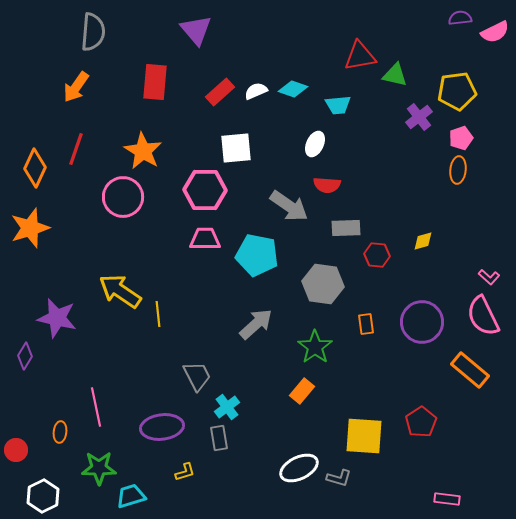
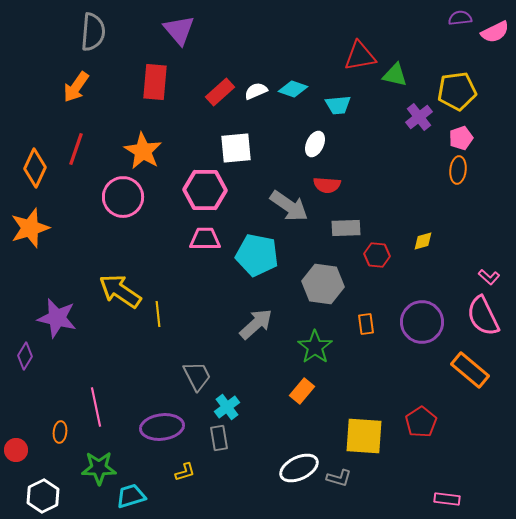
purple triangle at (196, 30): moved 17 px left
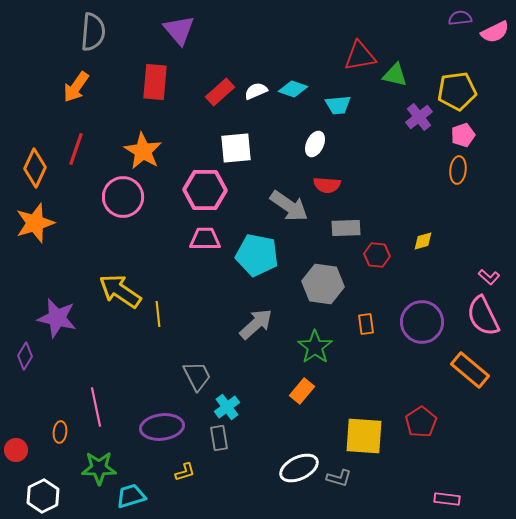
pink pentagon at (461, 138): moved 2 px right, 3 px up
orange star at (30, 228): moved 5 px right, 5 px up
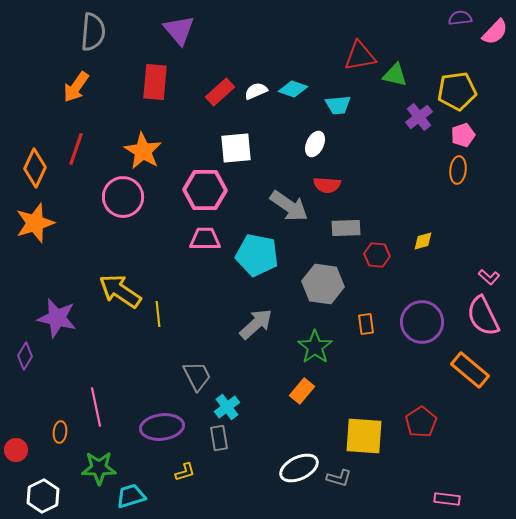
pink semicircle at (495, 32): rotated 20 degrees counterclockwise
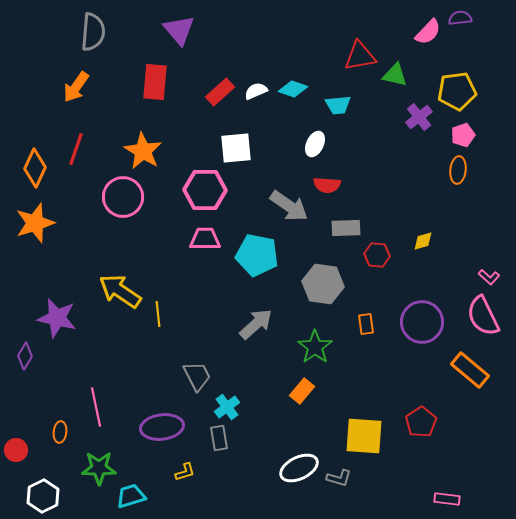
pink semicircle at (495, 32): moved 67 px left
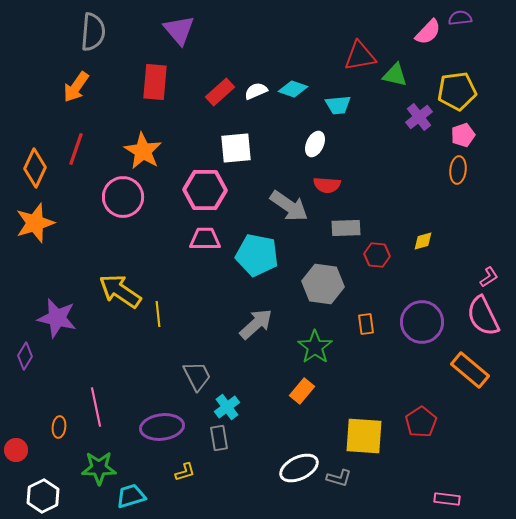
pink L-shape at (489, 277): rotated 75 degrees counterclockwise
orange ellipse at (60, 432): moved 1 px left, 5 px up
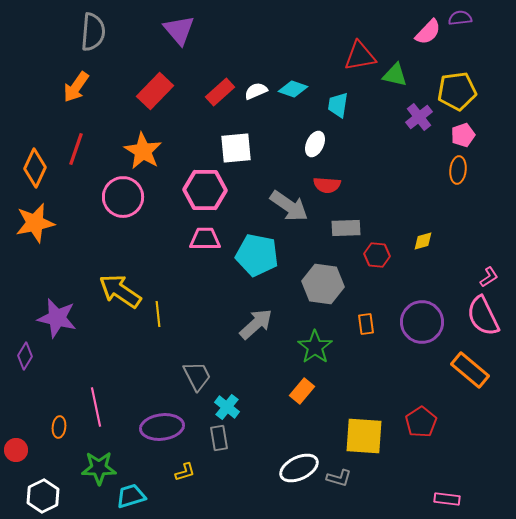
red rectangle at (155, 82): moved 9 px down; rotated 39 degrees clockwise
cyan trapezoid at (338, 105): rotated 104 degrees clockwise
orange star at (35, 223): rotated 6 degrees clockwise
cyan cross at (227, 407): rotated 15 degrees counterclockwise
